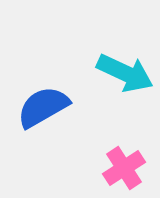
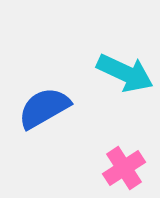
blue semicircle: moved 1 px right, 1 px down
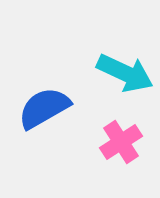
pink cross: moved 3 px left, 26 px up
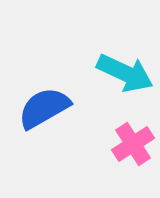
pink cross: moved 12 px right, 2 px down
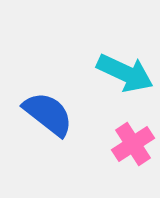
blue semicircle: moved 4 px right, 6 px down; rotated 68 degrees clockwise
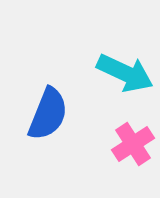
blue semicircle: rotated 74 degrees clockwise
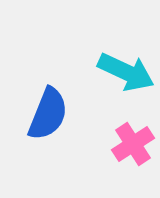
cyan arrow: moved 1 px right, 1 px up
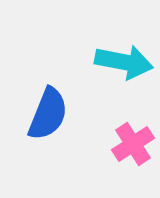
cyan arrow: moved 2 px left, 10 px up; rotated 14 degrees counterclockwise
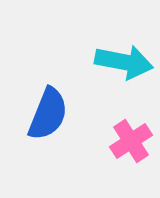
pink cross: moved 2 px left, 3 px up
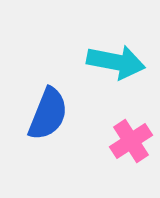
cyan arrow: moved 8 px left
